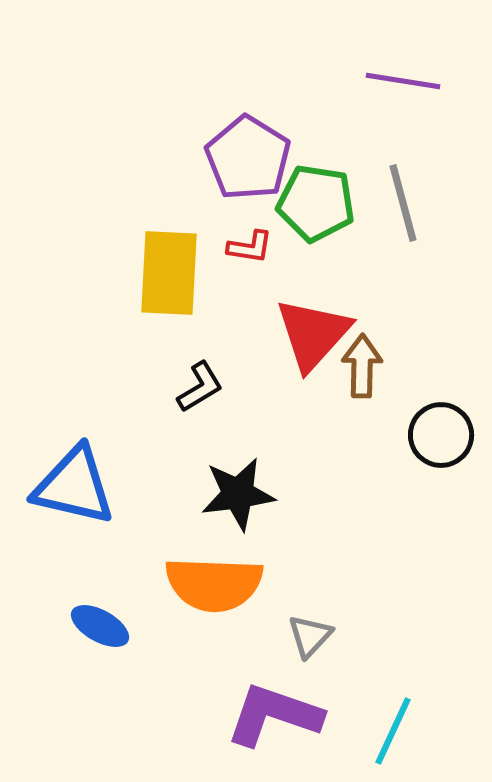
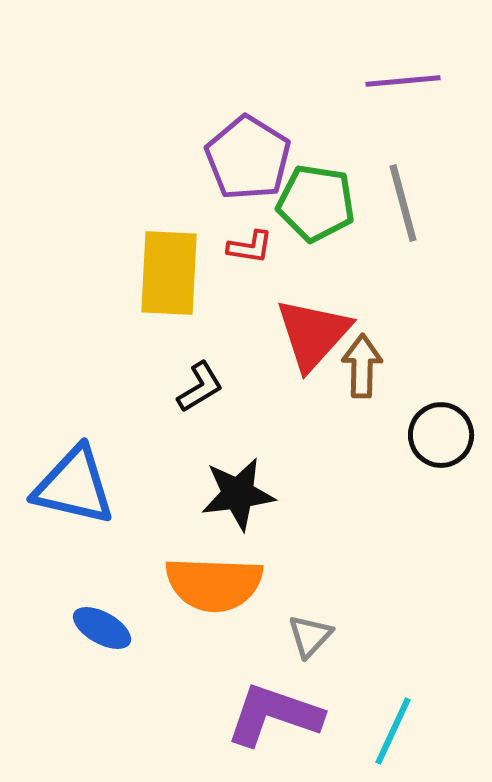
purple line: rotated 14 degrees counterclockwise
blue ellipse: moved 2 px right, 2 px down
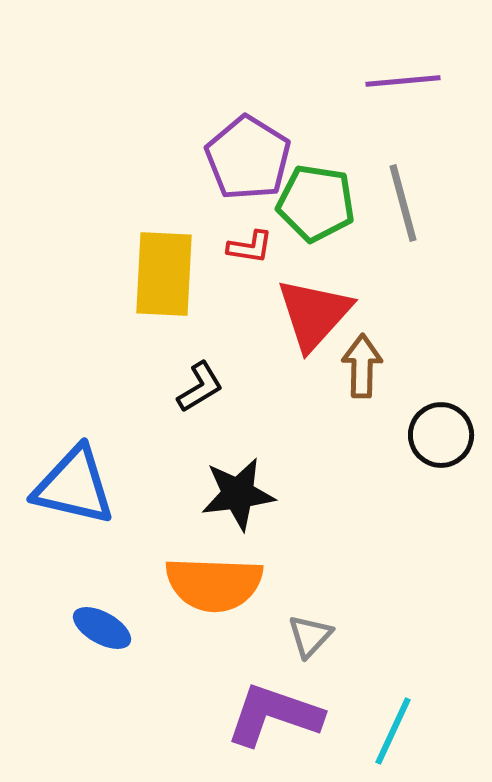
yellow rectangle: moved 5 px left, 1 px down
red triangle: moved 1 px right, 20 px up
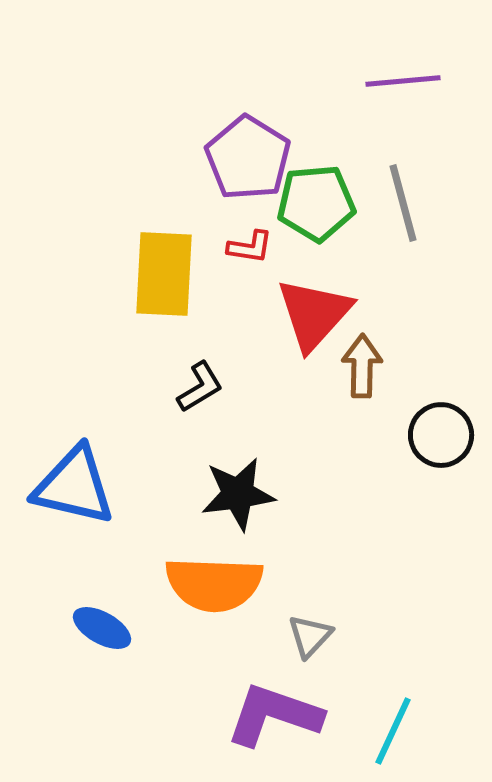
green pentagon: rotated 14 degrees counterclockwise
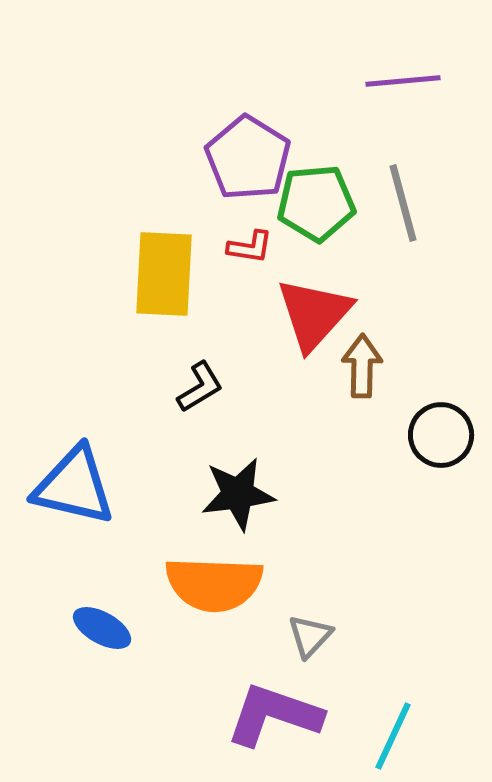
cyan line: moved 5 px down
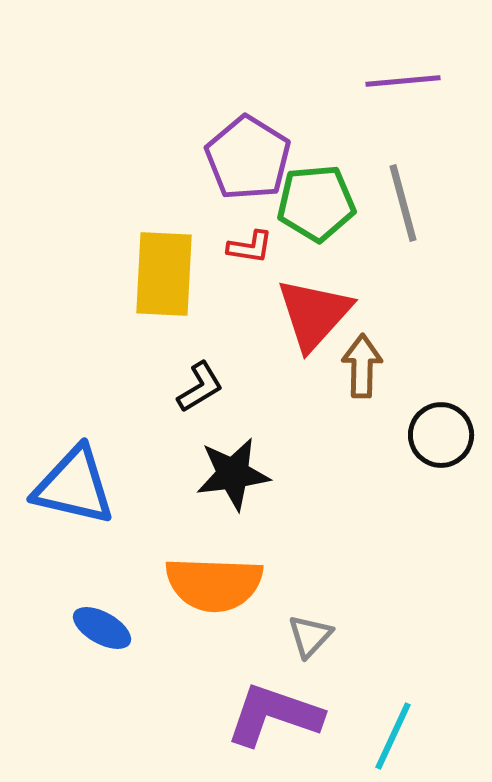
black star: moved 5 px left, 20 px up
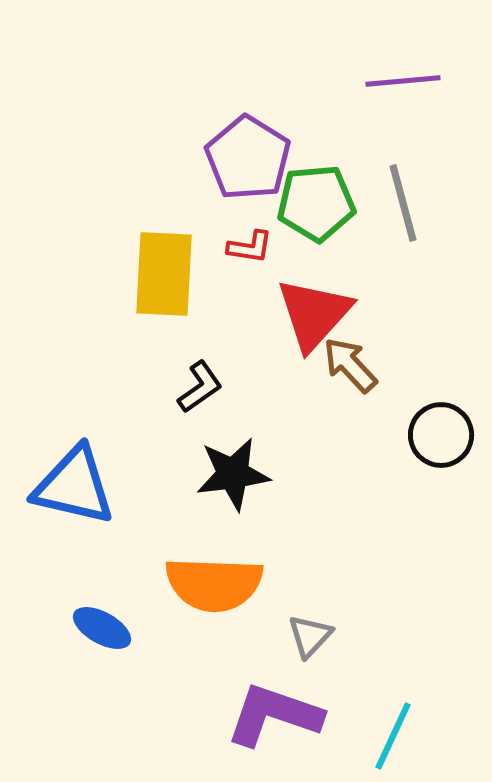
brown arrow: moved 12 px left, 1 px up; rotated 44 degrees counterclockwise
black L-shape: rotated 4 degrees counterclockwise
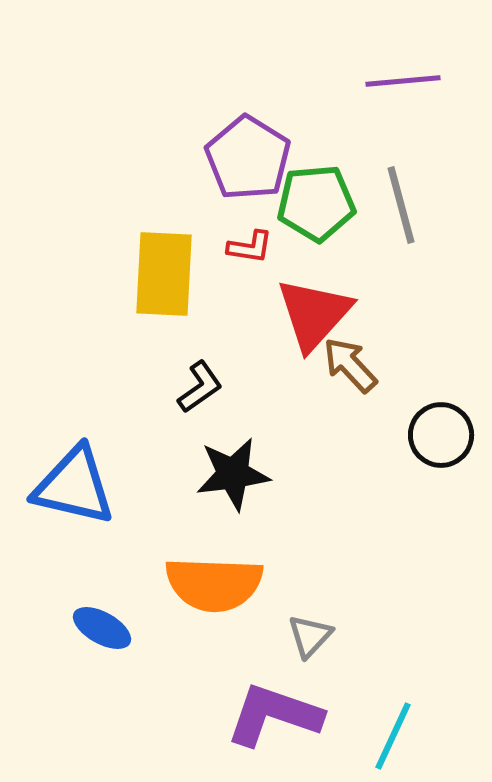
gray line: moved 2 px left, 2 px down
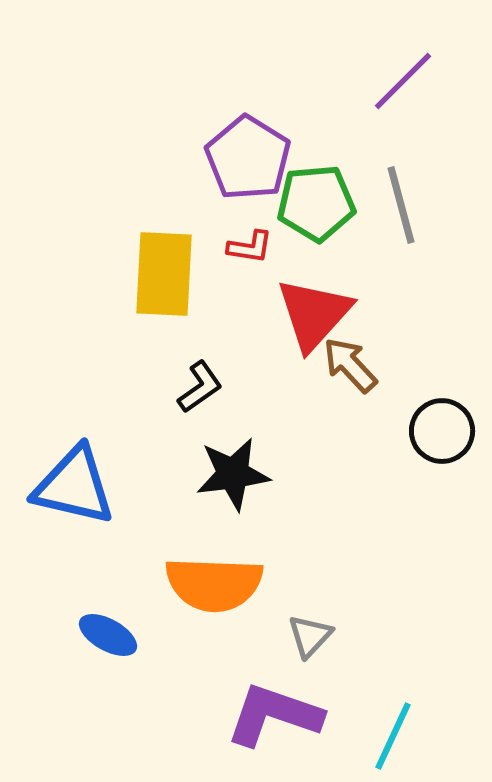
purple line: rotated 40 degrees counterclockwise
black circle: moved 1 px right, 4 px up
blue ellipse: moved 6 px right, 7 px down
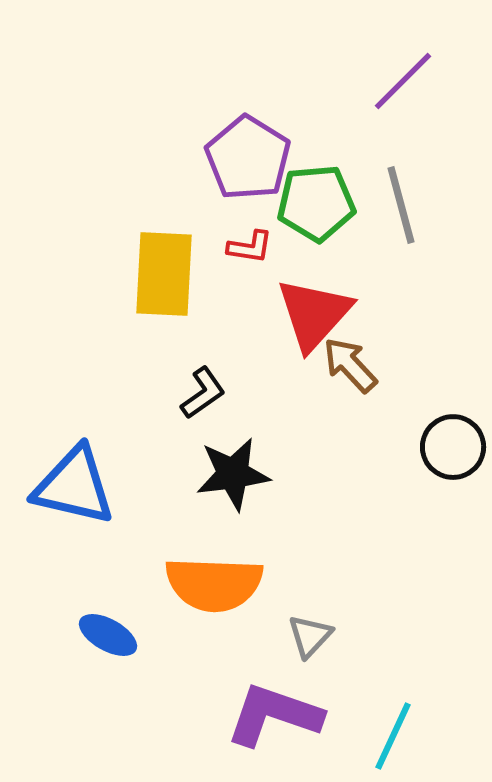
black L-shape: moved 3 px right, 6 px down
black circle: moved 11 px right, 16 px down
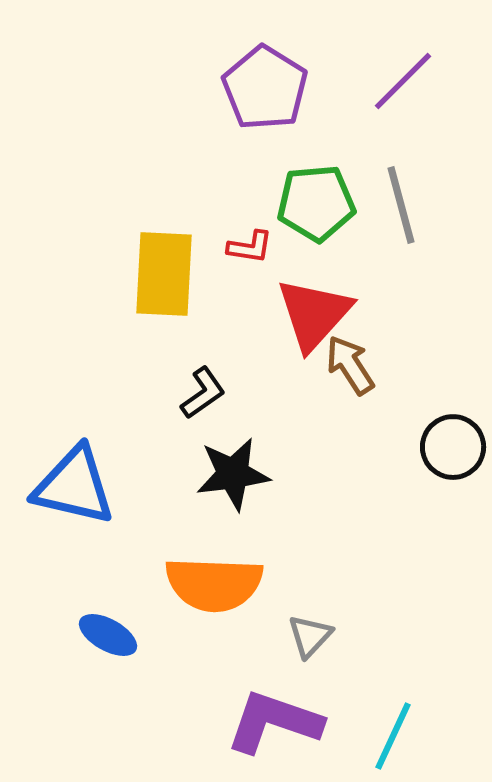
purple pentagon: moved 17 px right, 70 px up
brown arrow: rotated 10 degrees clockwise
purple L-shape: moved 7 px down
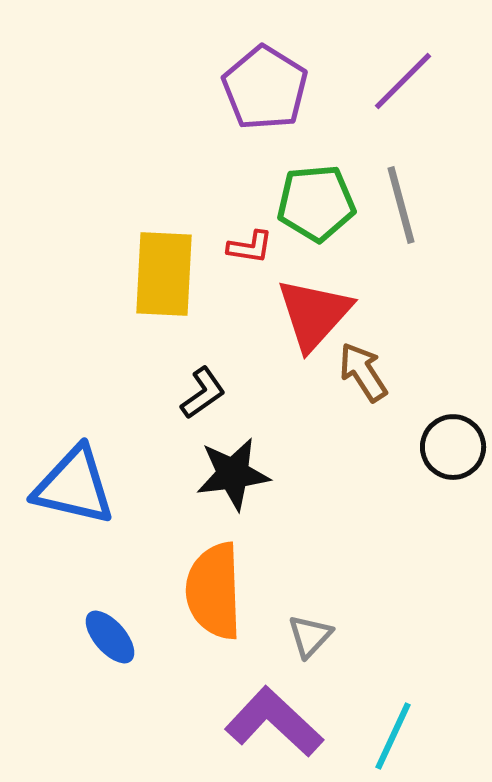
brown arrow: moved 13 px right, 7 px down
orange semicircle: moved 7 px down; rotated 86 degrees clockwise
blue ellipse: moved 2 px right, 2 px down; rotated 20 degrees clockwise
purple L-shape: rotated 24 degrees clockwise
